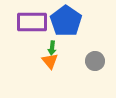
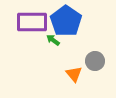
green arrow: moved 1 px right, 8 px up; rotated 120 degrees clockwise
orange triangle: moved 24 px right, 13 px down
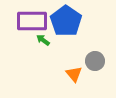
purple rectangle: moved 1 px up
green arrow: moved 10 px left
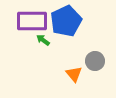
blue pentagon: rotated 12 degrees clockwise
